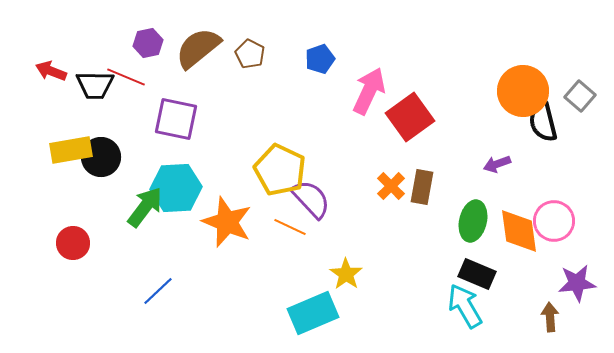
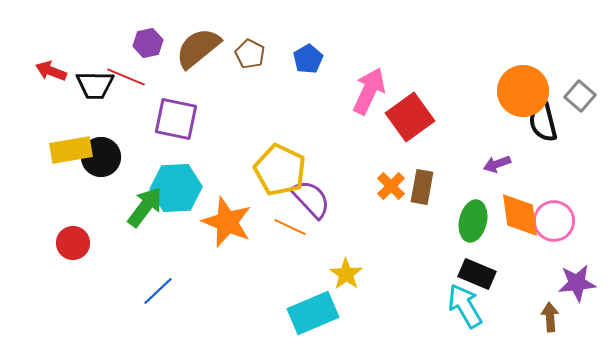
blue pentagon: moved 12 px left; rotated 12 degrees counterclockwise
orange diamond: moved 1 px right, 16 px up
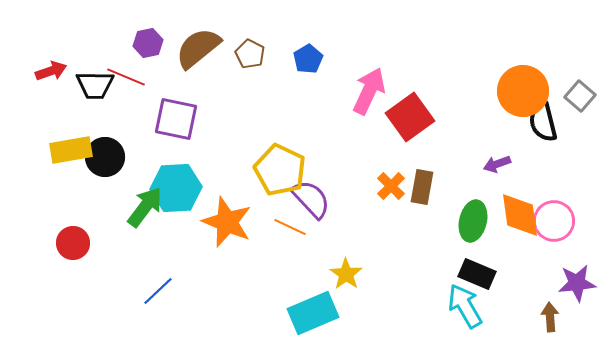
red arrow: rotated 140 degrees clockwise
black circle: moved 4 px right
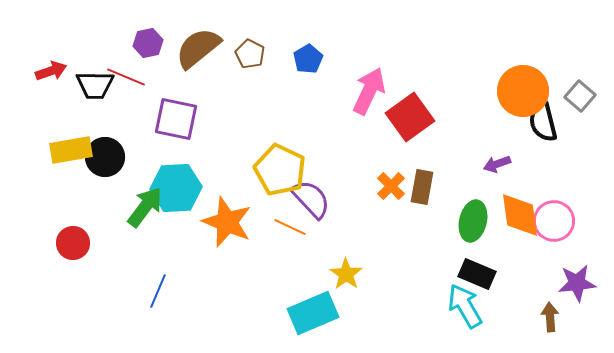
blue line: rotated 24 degrees counterclockwise
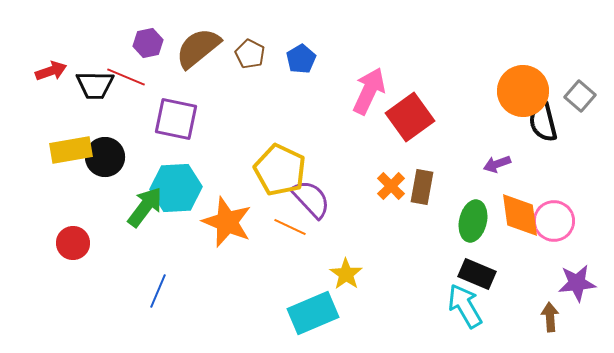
blue pentagon: moved 7 px left
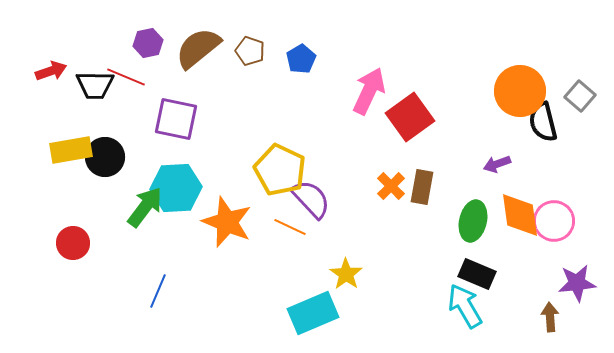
brown pentagon: moved 3 px up; rotated 8 degrees counterclockwise
orange circle: moved 3 px left
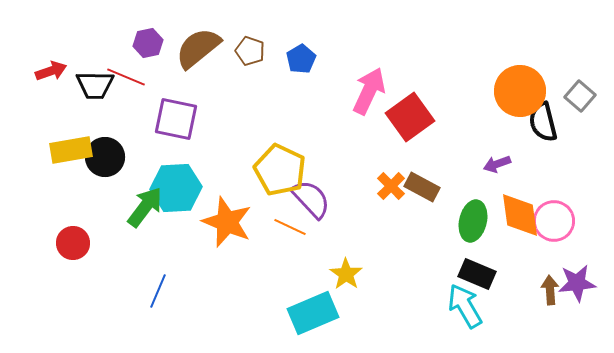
brown rectangle: rotated 72 degrees counterclockwise
brown arrow: moved 27 px up
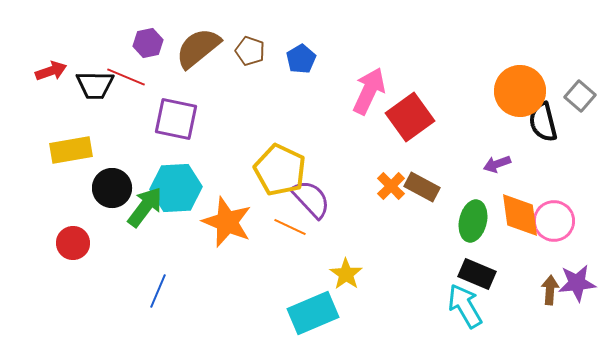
black circle: moved 7 px right, 31 px down
brown arrow: rotated 8 degrees clockwise
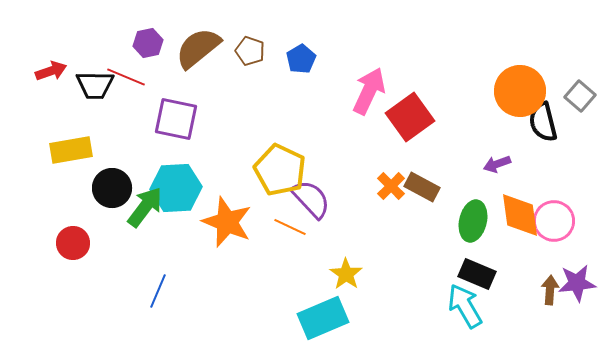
cyan rectangle: moved 10 px right, 5 px down
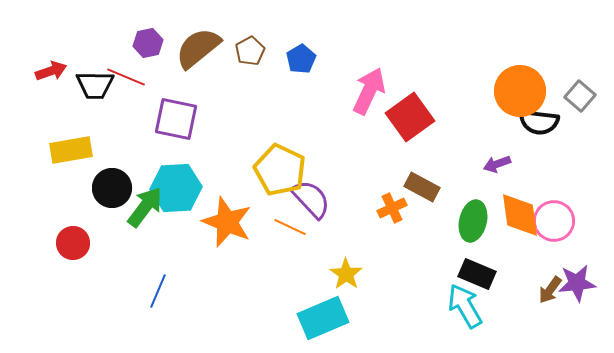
brown pentagon: rotated 24 degrees clockwise
black semicircle: moved 4 px left; rotated 69 degrees counterclockwise
orange cross: moved 1 px right, 22 px down; rotated 20 degrees clockwise
brown arrow: rotated 148 degrees counterclockwise
